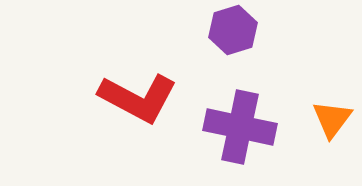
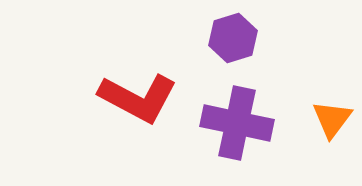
purple hexagon: moved 8 px down
purple cross: moved 3 px left, 4 px up
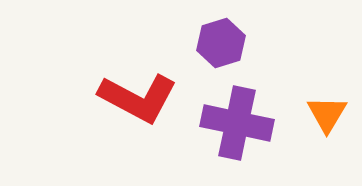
purple hexagon: moved 12 px left, 5 px down
orange triangle: moved 5 px left, 5 px up; rotated 6 degrees counterclockwise
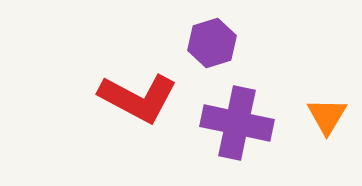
purple hexagon: moved 9 px left
orange triangle: moved 2 px down
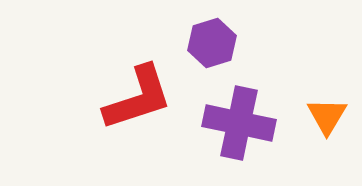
red L-shape: rotated 46 degrees counterclockwise
purple cross: moved 2 px right
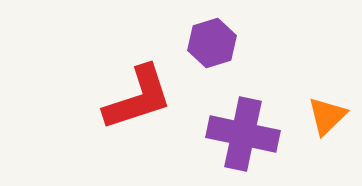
orange triangle: rotated 15 degrees clockwise
purple cross: moved 4 px right, 11 px down
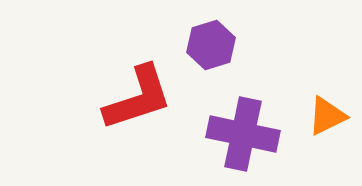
purple hexagon: moved 1 px left, 2 px down
orange triangle: rotated 18 degrees clockwise
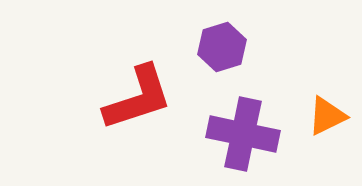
purple hexagon: moved 11 px right, 2 px down
